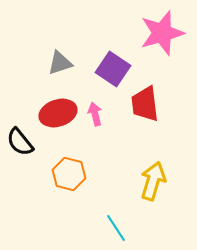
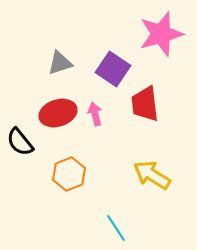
pink star: moved 1 px left, 1 px down
orange hexagon: rotated 24 degrees clockwise
yellow arrow: moved 1 px left, 6 px up; rotated 75 degrees counterclockwise
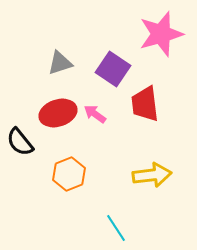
pink arrow: rotated 40 degrees counterclockwise
yellow arrow: rotated 141 degrees clockwise
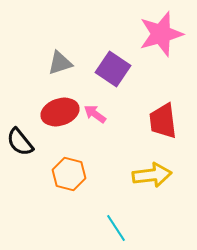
red trapezoid: moved 18 px right, 17 px down
red ellipse: moved 2 px right, 1 px up
orange hexagon: rotated 24 degrees counterclockwise
